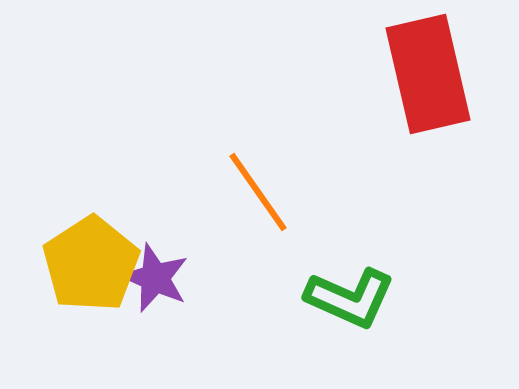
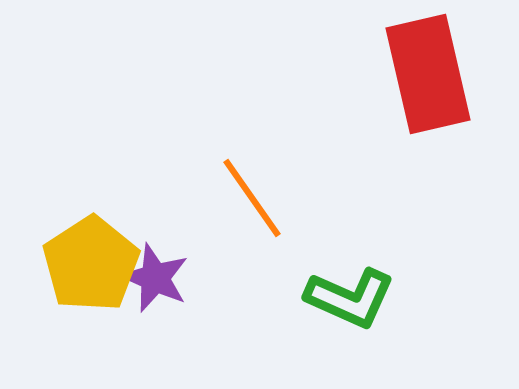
orange line: moved 6 px left, 6 px down
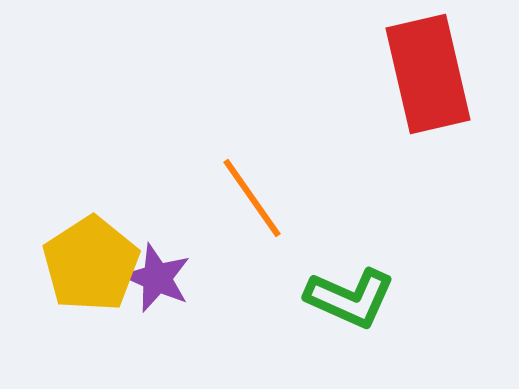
purple star: moved 2 px right
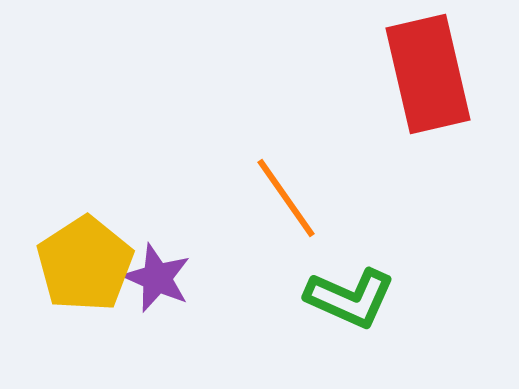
orange line: moved 34 px right
yellow pentagon: moved 6 px left
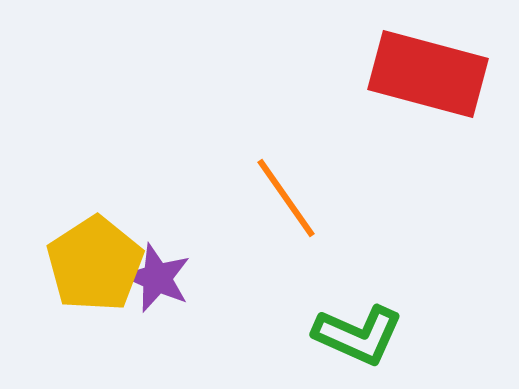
red rectangle: rotated 62 degrees counterclockwise
yellow pentagon: moved 10 px right
green L-shape: moved 8 px right, 37 px down
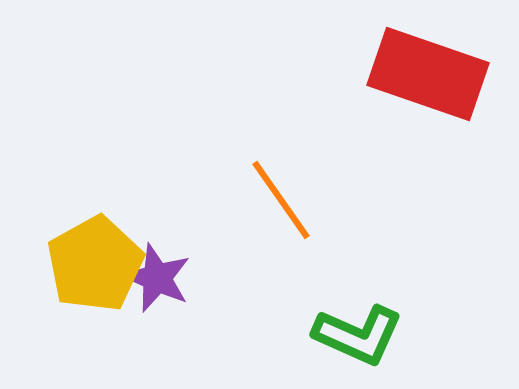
red rectangle: rotated 4 degrees clockwise
orange line: moved 5 px left, 2 px down
yellow pentagon: rotated 4 degrees clockwise
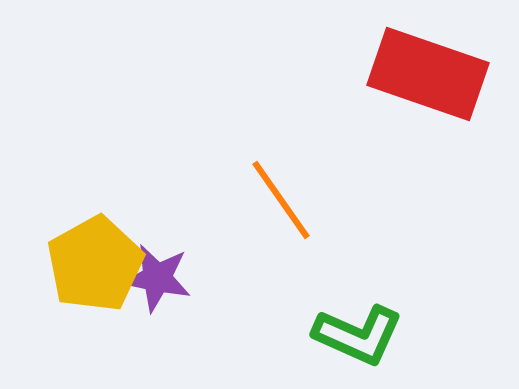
purple star: rotated 12 degrees counterclockwise
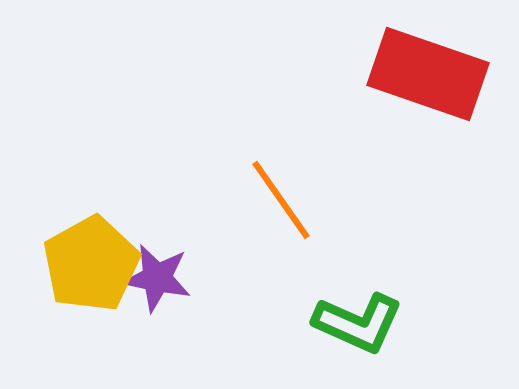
yellow pentagon: moved 4 px left
green L-shape: moved 12 px up
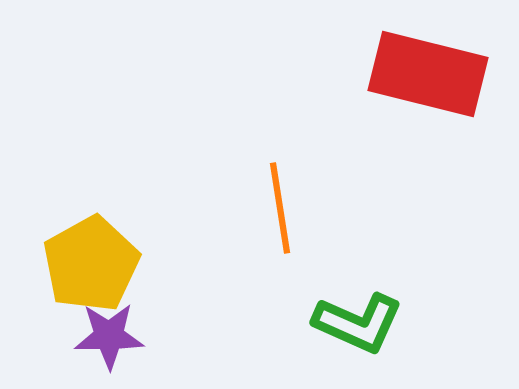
red rectangle: rotated 5 degrees counterclockwise
orange line: moved 1 px left, 8 px down; rotated 26 degrees clockwise
purple star: moved 48 px left, 58 px down; rotated 12 degrees counterclockwise
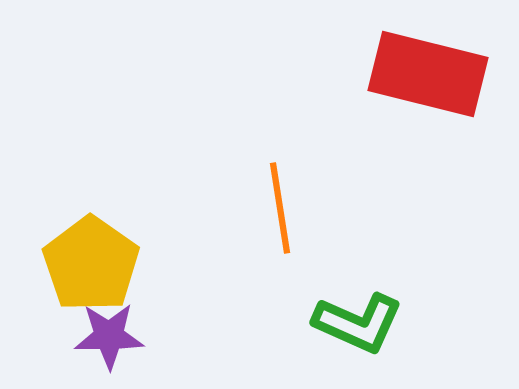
yellow pentagon: rotated 8 degrees counterclockwise
